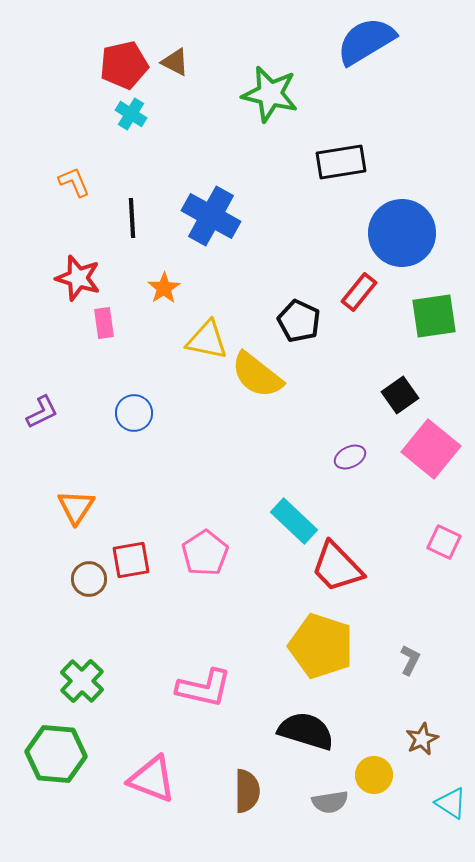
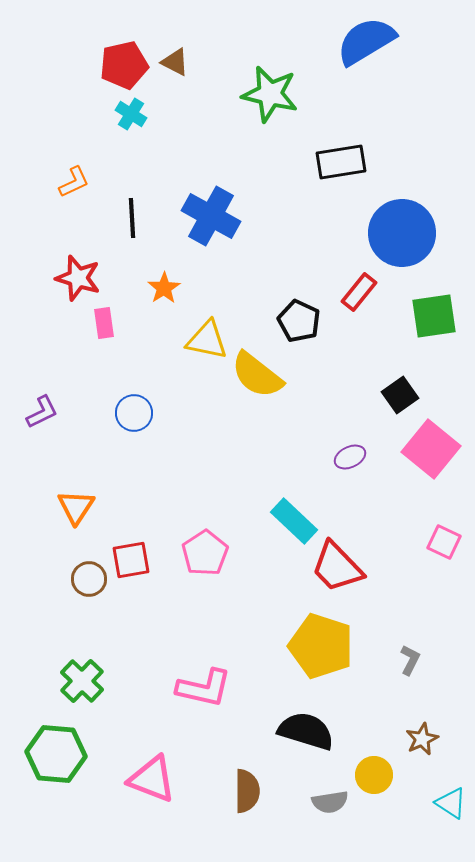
orange L-shape at (74, 182): rotated 88 degrees clockwise
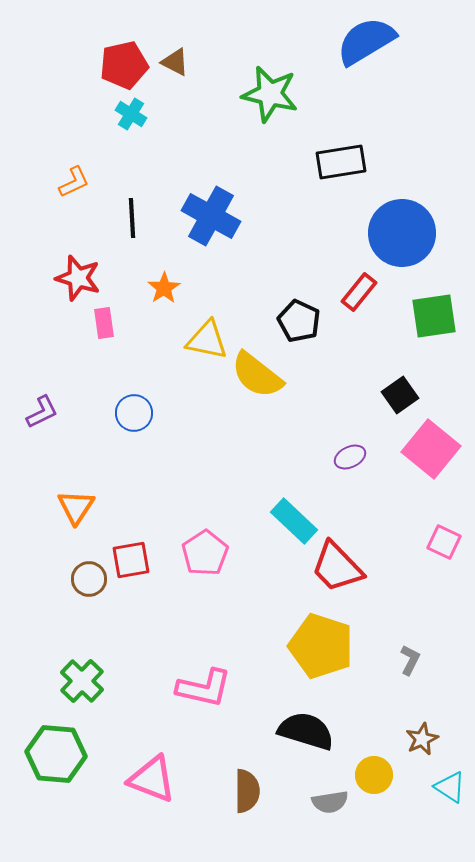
cyan triangle at (451, 803): moved 1 px left, 16 px up
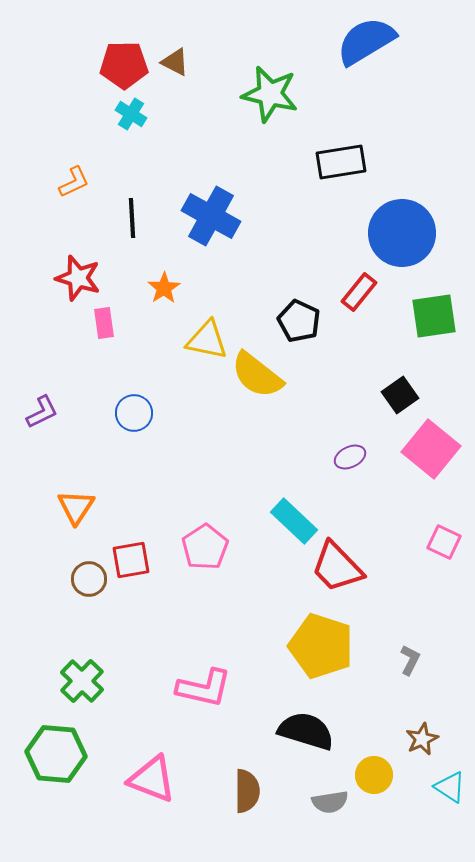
red pentagon at (124, 65): rotated 12 degrees clockwise
pink pentagon at (205, 553): moved 6 px up
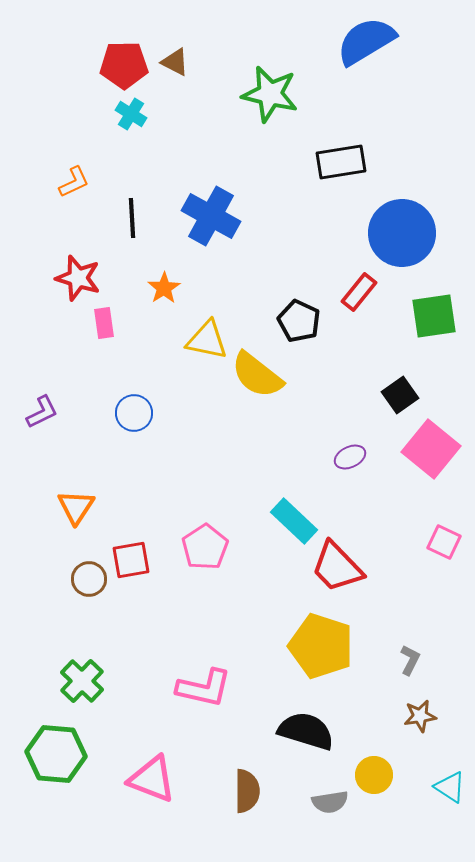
brown star at (422, 739): moved 2 px left, 23 px up; rotated 16 degrees clockwise
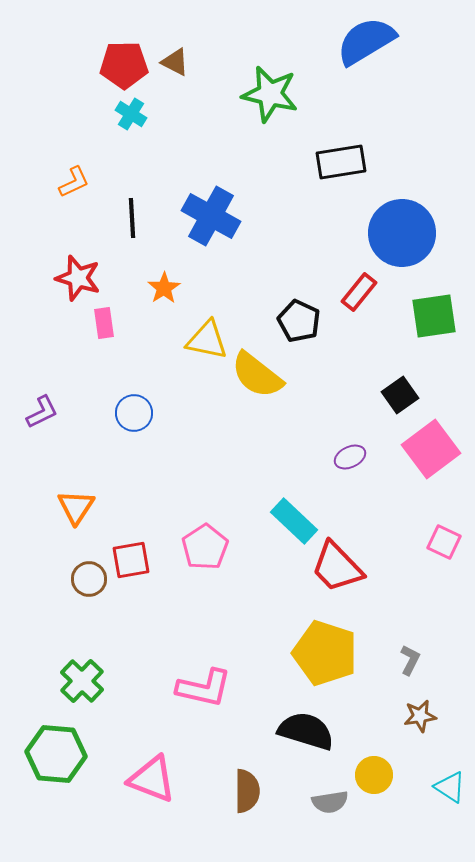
pink square at (431, 449): rotated 14 degrees clockwise
yellow pentagon at (321, 646): moved 4 px right, 7 px down
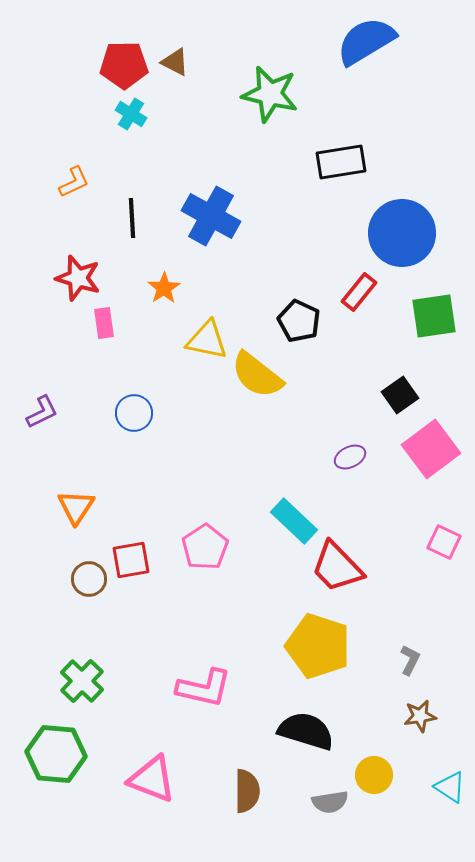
yellow pentagon at (325, 653): moved 7 px left, 7 px up
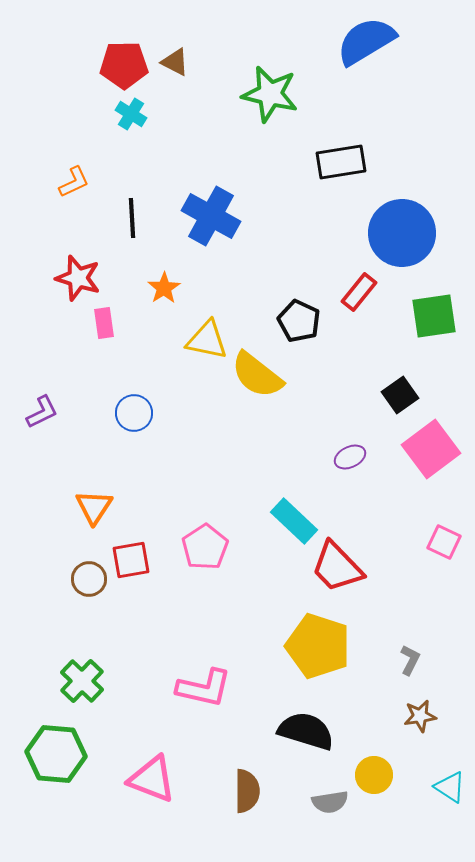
orange triangle at (76, 507): moved 18 px right
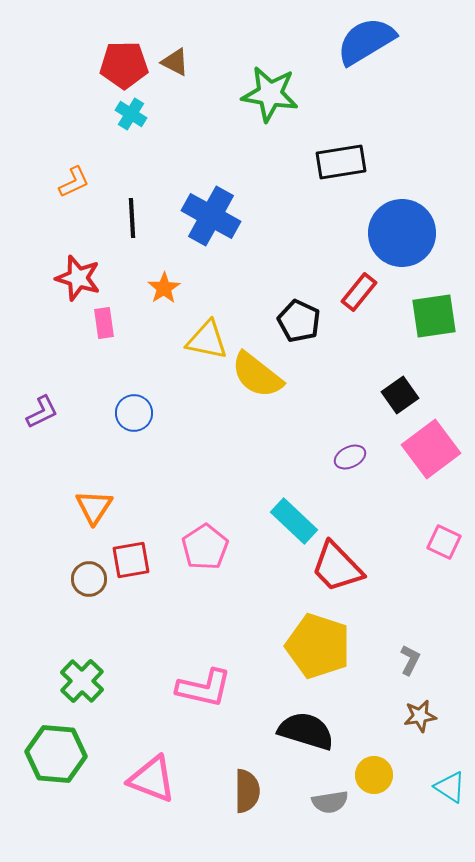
green star at (270, 94): rotated 4 degrees counterclockwise
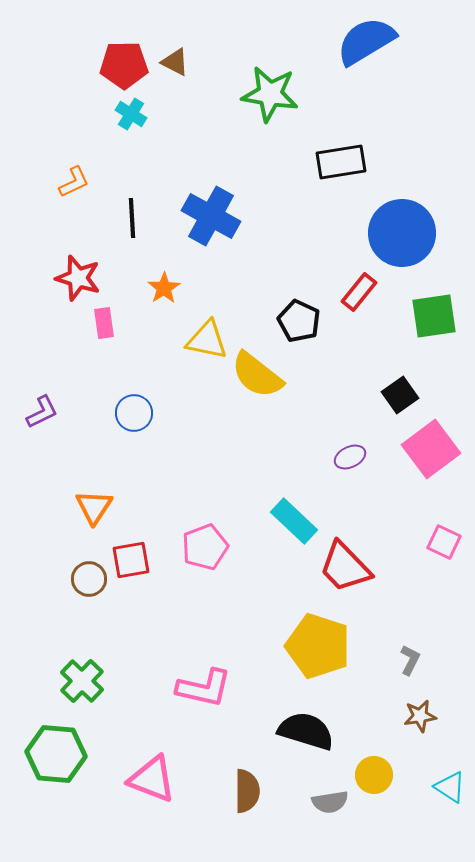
pink pentagon at (205, 547): rotated 12 degrees clockwise
red trapezoid at (337, 567): moved 8 px right
